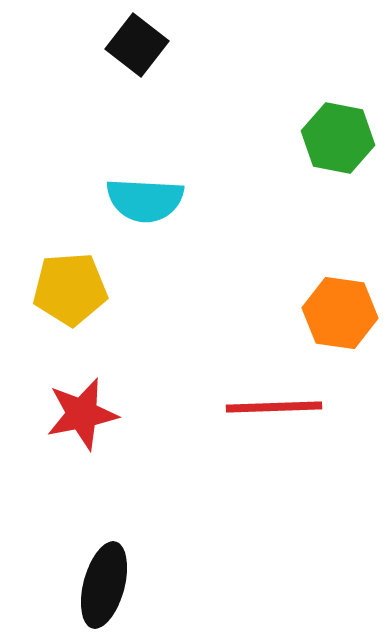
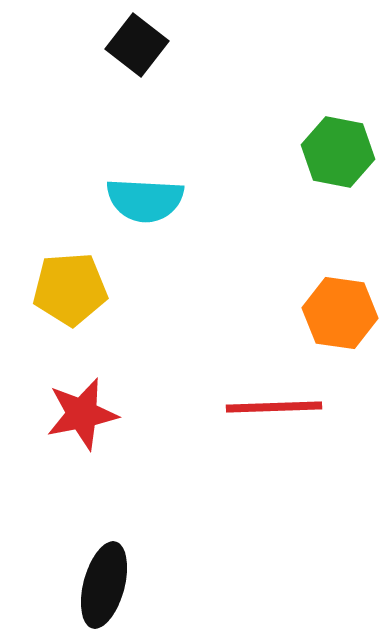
green hexagon: moved 14 px down
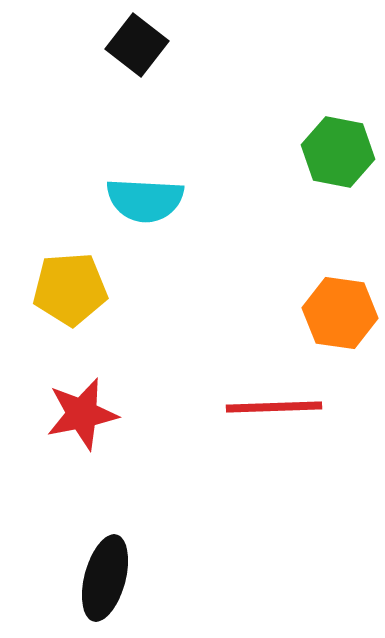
black ellipse: moved 1 px right, 7 px up
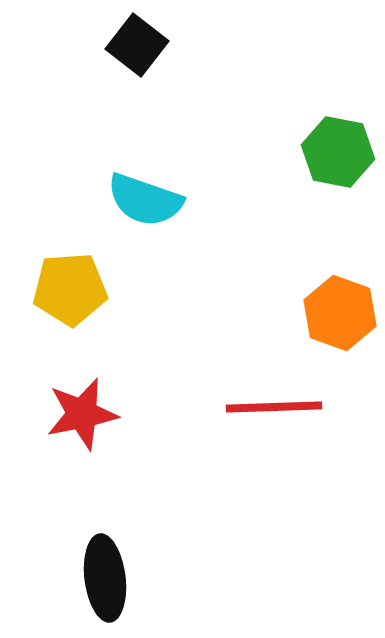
cyan semicircle: rotated 16 degrees clockwise
orange hexagon: rotated 12 degrees clockwise
black ellipse: rotated 22 degrees counterclockwise
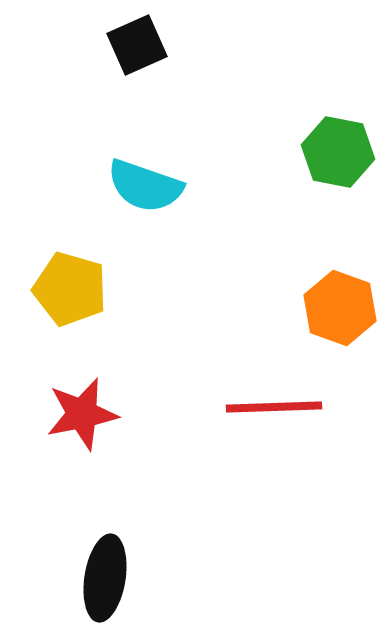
black square: rotated 28 degrees clockwise
cyan semicircle: moved 14 px up
yellow pentagon: rotated 20 degrees clockwise
orange hexagon: moved 5 px up
black ellipse: rotated 16 degrees clockwise
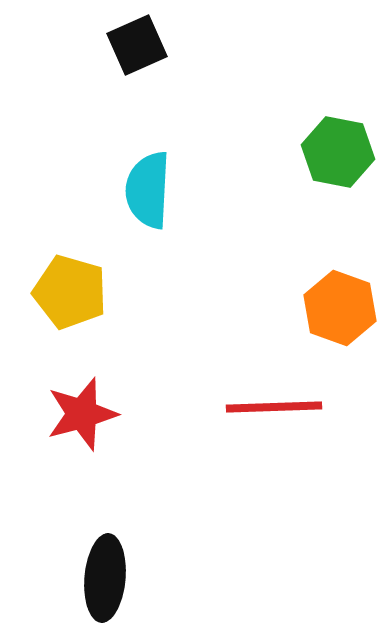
cyan semicircle: moved 3 px right, 4 px down; rotated 74 degrees clockwise
yellow pentagon: moved 3 px down
red star: rotated 4 degrees counterclockwise
black ellipse: rotated 4 degrees counterclockwise
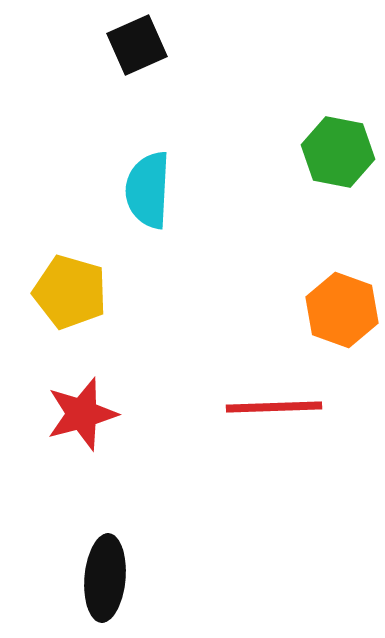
orange hexagon: moved 2 px right, 2 px down
